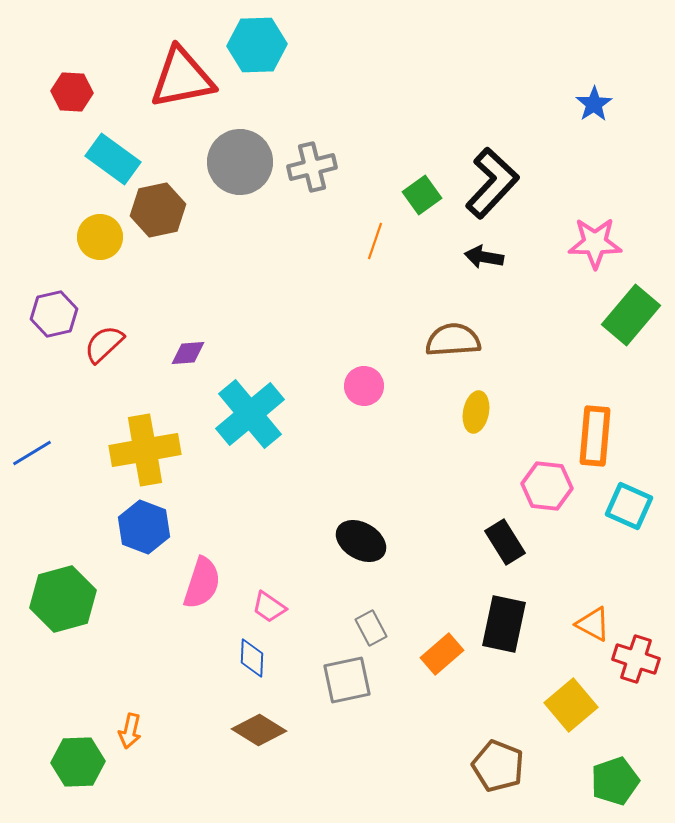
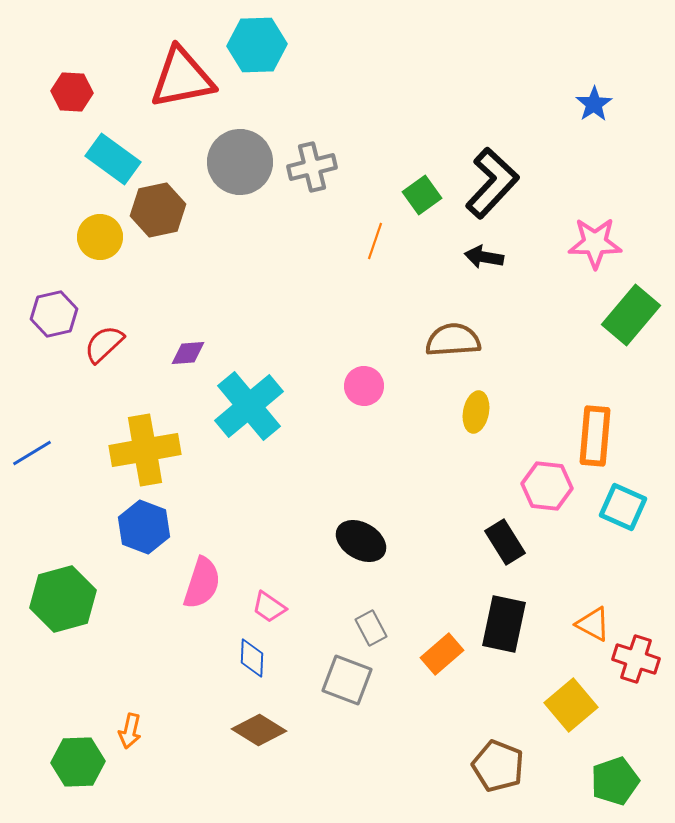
cyan cross at (250, 414): moved 1 px left, 8 px up
cyan square at (629, 506): moved 6 px left, 1 px down
gray square at (347, 680): rotated 33 degrees clockwise
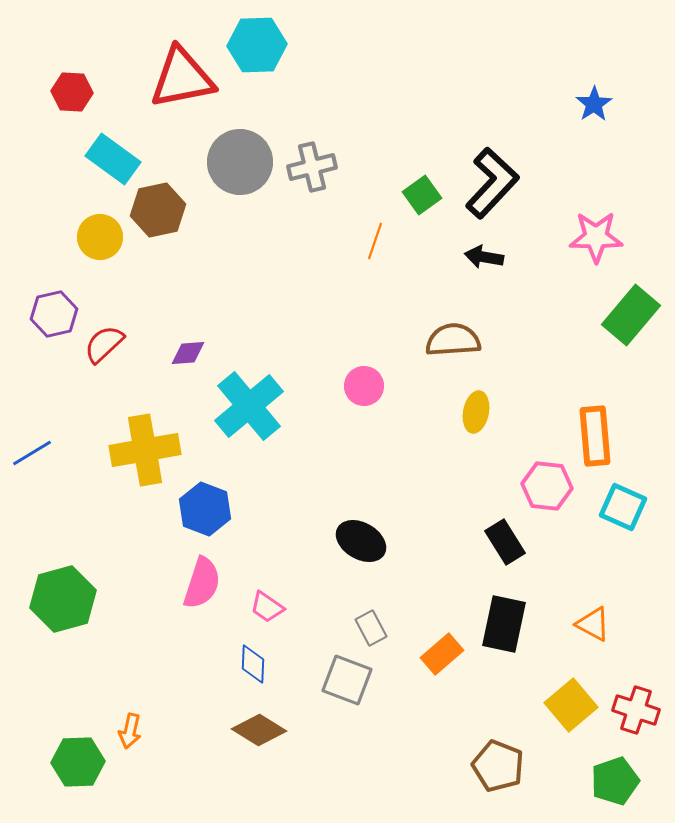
pink star at (595, 243): moved 1 px right, 6 px up
orange rectangle at (595, 436): rotated 10 degrees counterclockwise
blue hexagon at (144, 527): moved 61 px right, 18 px up
pink trapezoid at (269, 607): moved 2 px left
blue diamond at (252, 658): moved 1 px right, 6 px down
red cross at (636, 659): moved 51 px down
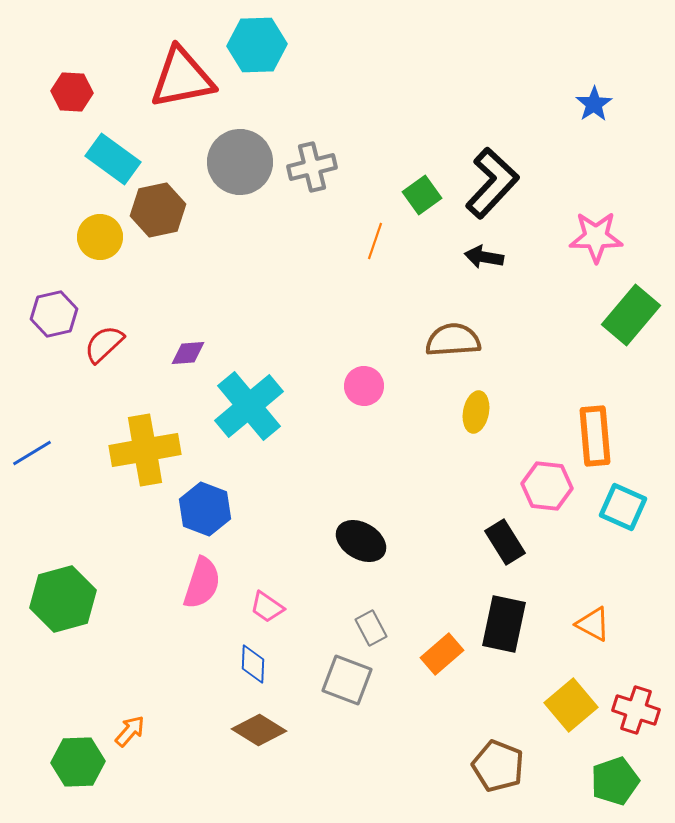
orange arrow at (130, 731): rotated 152 degrees counterclockwise
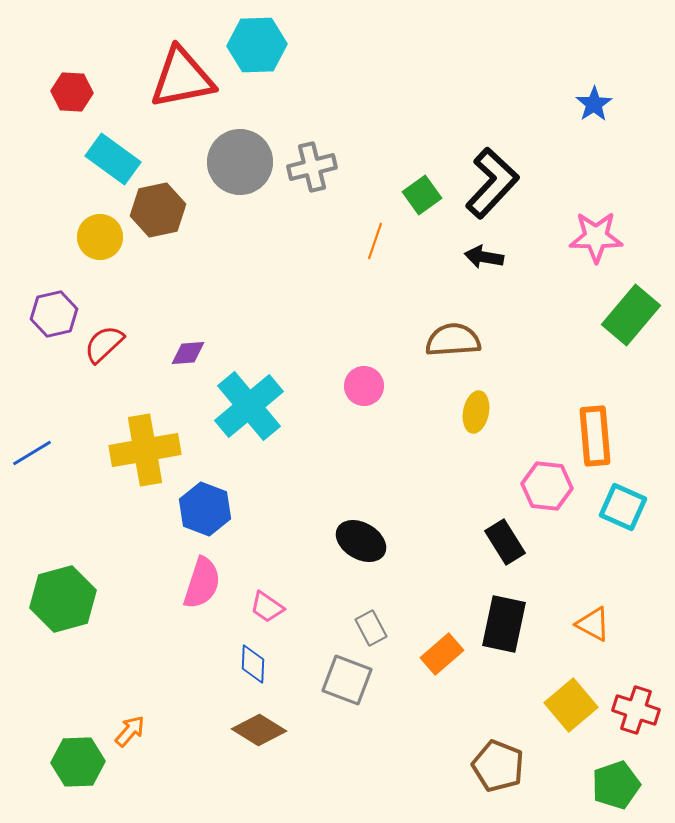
green pentagon at (615, 781): moved 1 px right, 4 px down
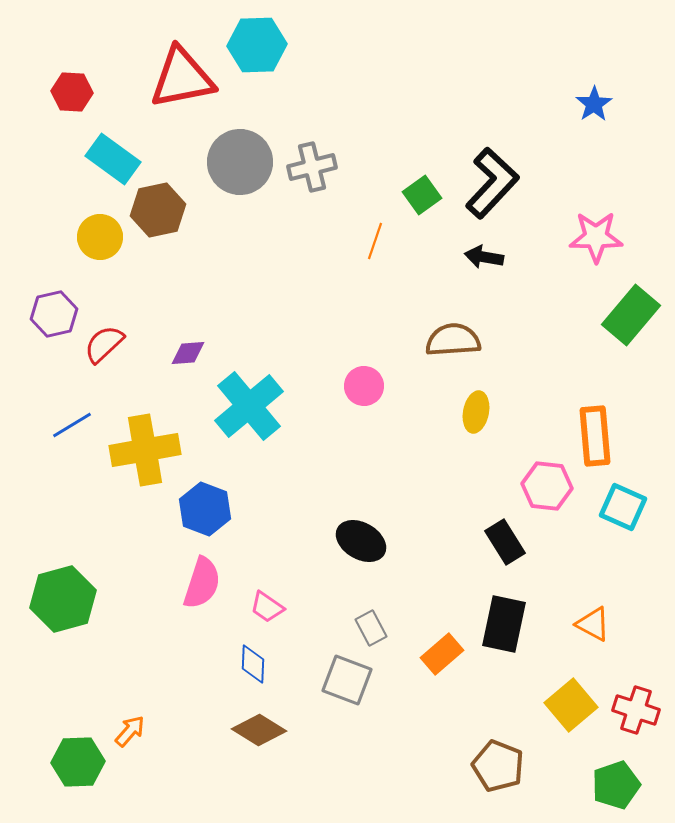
blue line at (32, 453): moved 40 px right, 28 px up
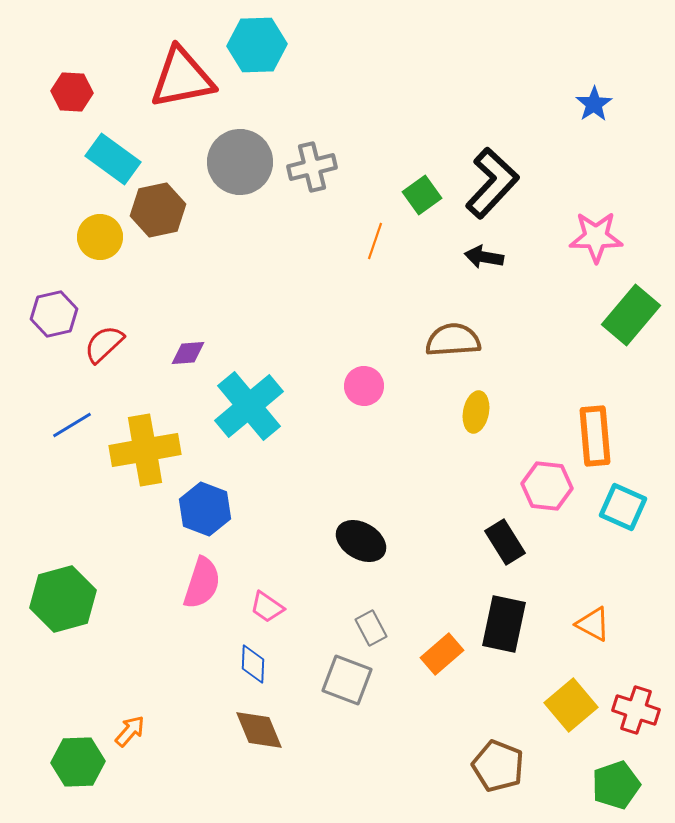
brown diamond at (259, 730): rotated 36 degrees clockwise
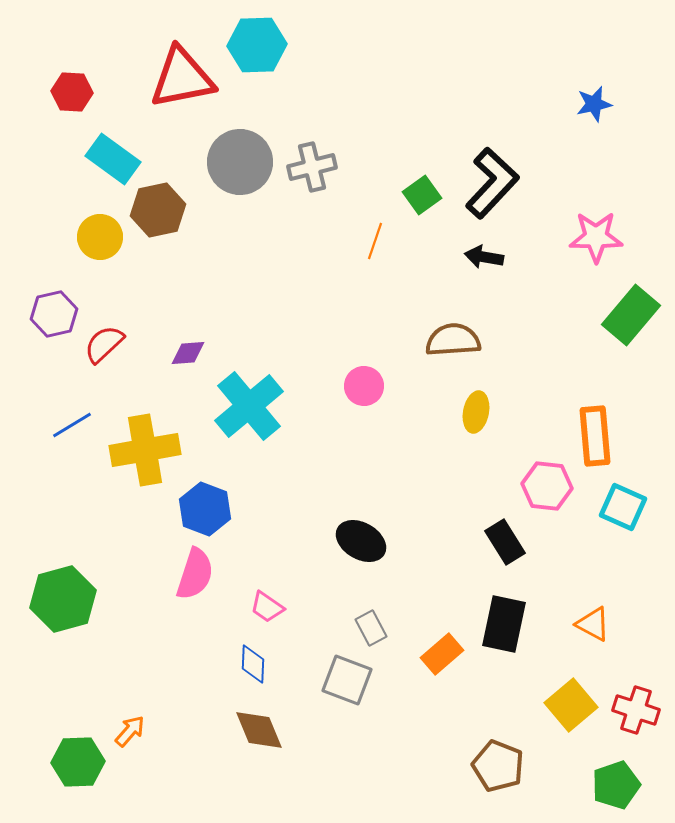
blue star at (594, 104): rotated 21 degrees clockwise
pink semicircle at (202, 583): moved 7 px left, 9 px up
